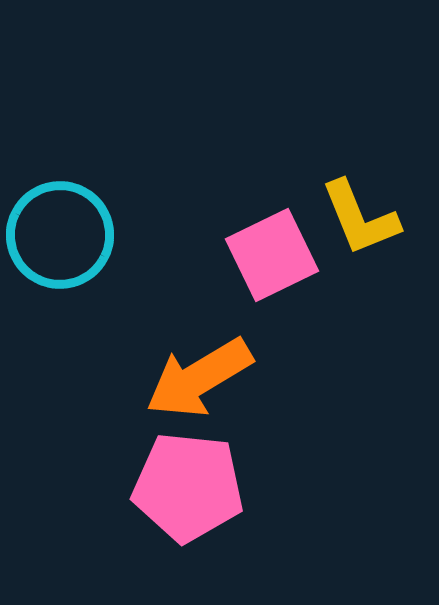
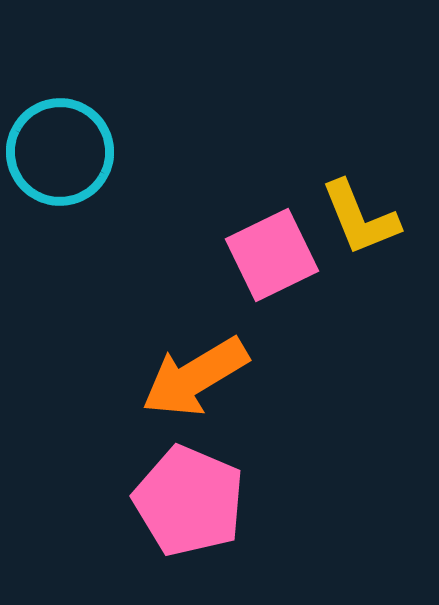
cyan circle: moved 83 px up
orange arrow: moved 4 px left, 1 px up
pink pentagon: moved 1 px right, 14 px down; rotated 17 degrees clockwise
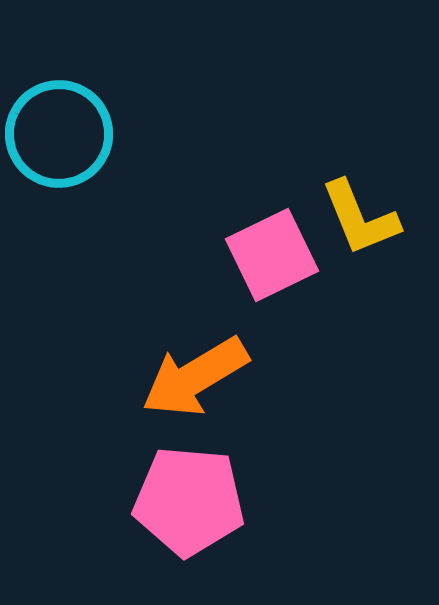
cyan circle: moved 1 px left, 18 px up
pink pentagon: rotated 18 degrees counterclockwise
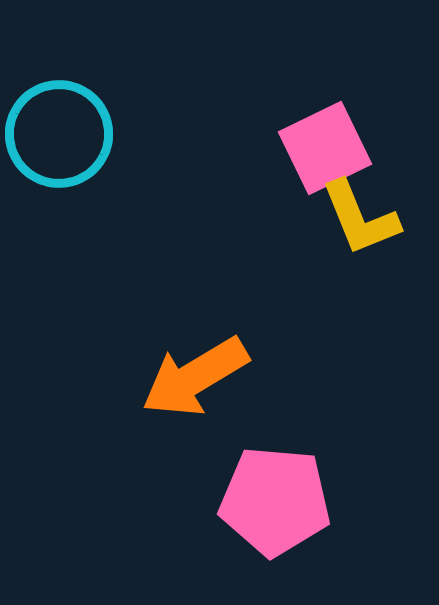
pink square: moved 53 px right, 107 px up
pink pentagon: moved 86 px right
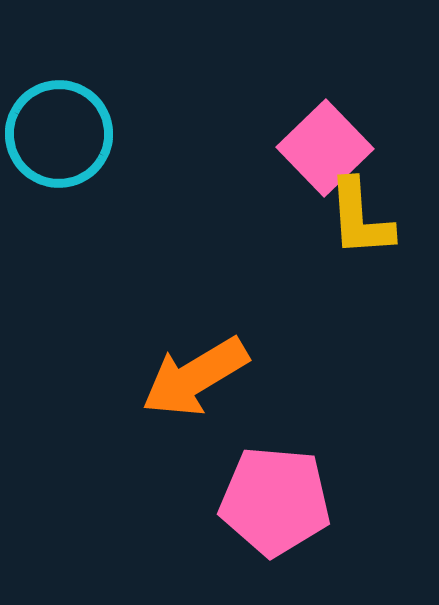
pink square: rotated 18 degrees counterclockwise
yellow L-shape: rotated 18 degrees clockwise
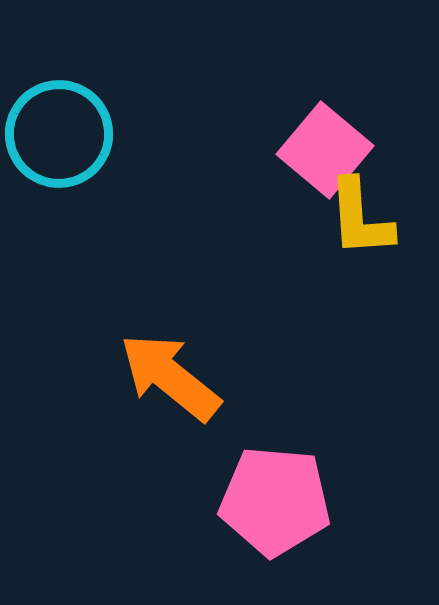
pink square: moved 2 px down; rotated 6 degrees counterclockwise
orange arrow: moved 25 px left; rotated 70 degrees clockwise
